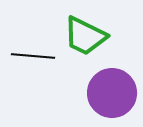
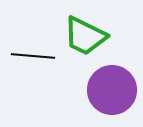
purple circle: moved 3 px up
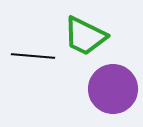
purple circle: moved 1 px right, 1 px up
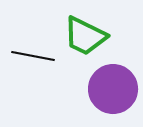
black line: rotated 6 degrees clockwise
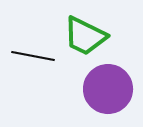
purple circle: moved 5 px left
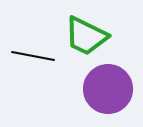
green trapezoid: moved 1 px right
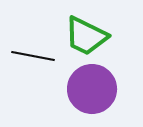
purple circle: moved 16 px left
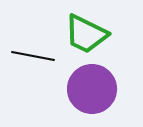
green trapezoid: moved 2 px up
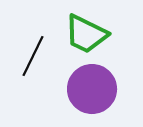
black line: rotated 75 degrees counterclockwise
